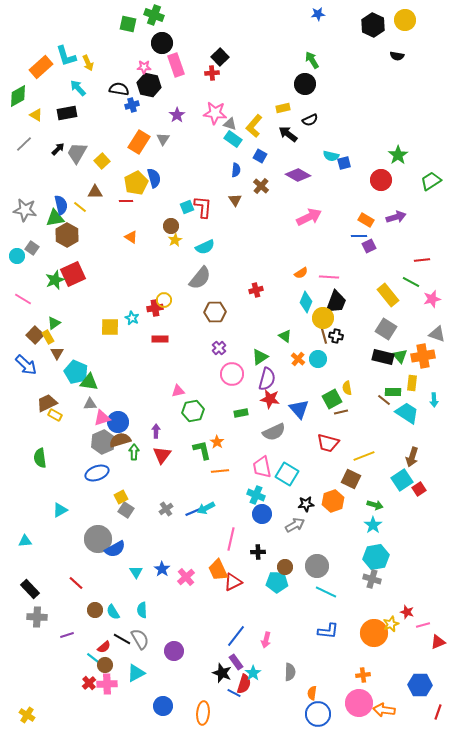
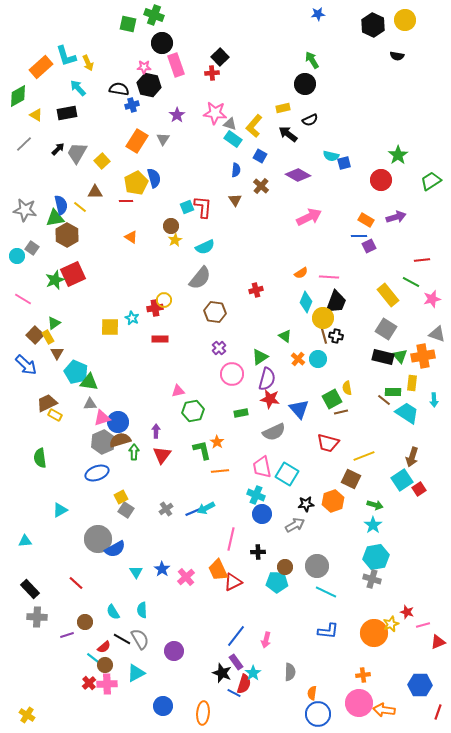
orange rectangle at (139, 142): moved 2 px left, 1 px up
brown hexagon at (215, 312): rotated 10 degrees clockwise
brown circle at (95, 610): moved 10 px left, 12 px down
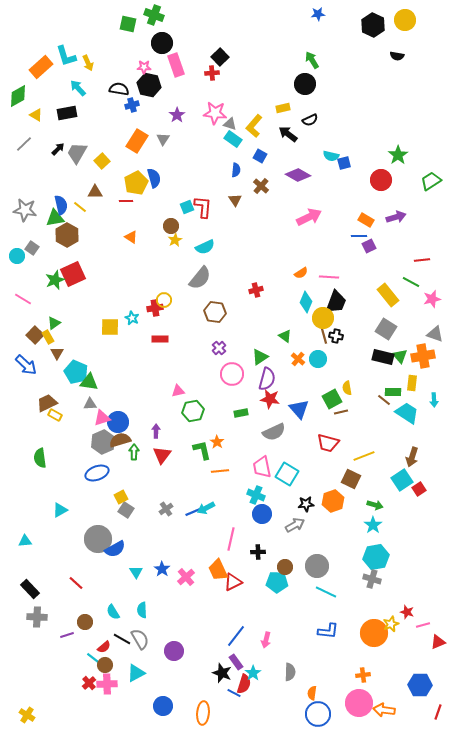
gray triangle at (437, 334): moved 2 px left
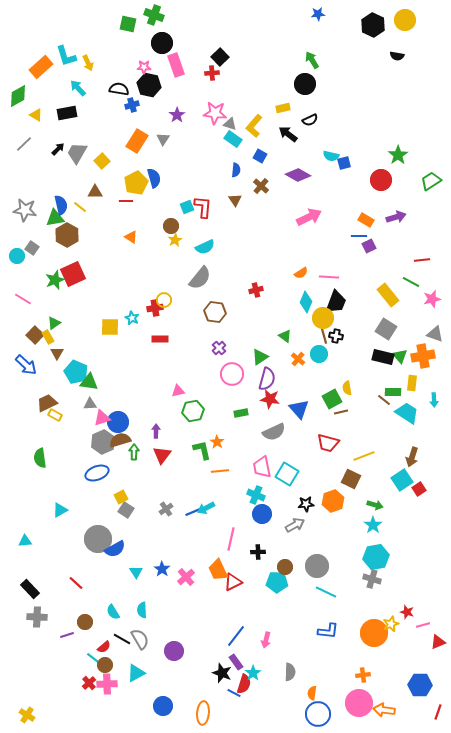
cyan circle at (318, 359): moved 1 px right, 5 px up
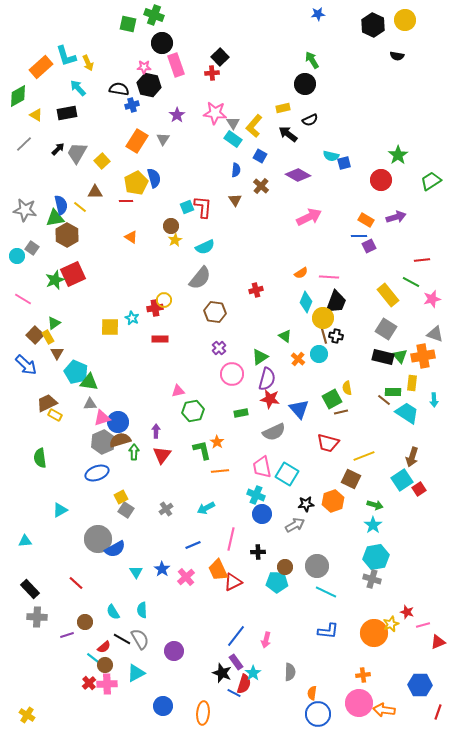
gray triangle at (230, 124): moved 3 px right, 1 px up; rotated 40 degrees clockwise
blue line at (193, 512): moved 33 px down
